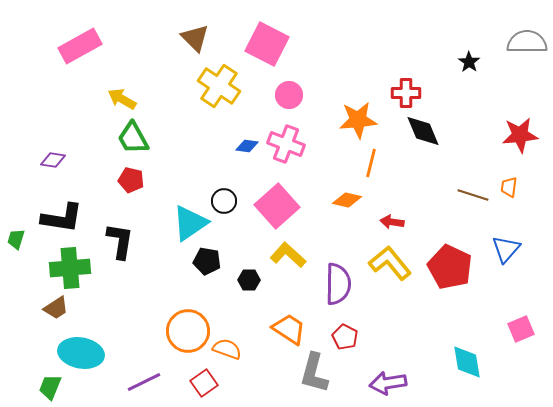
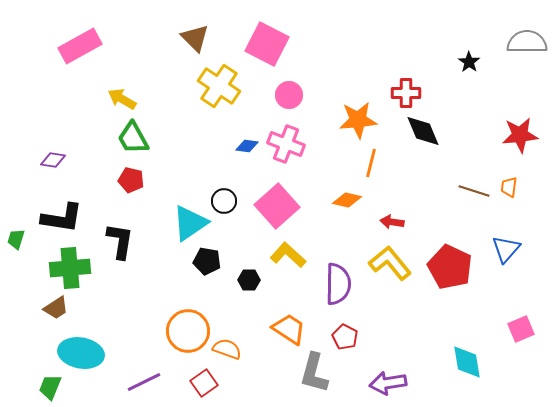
brown line at (473, 195): moved 1 px right, 4 px up
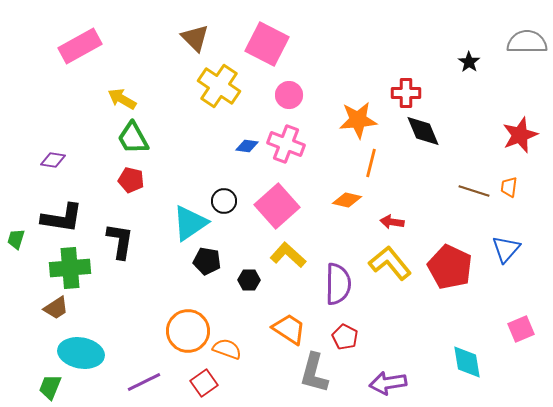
red star at (520, 135): rotated 15 degrees counterclockwise
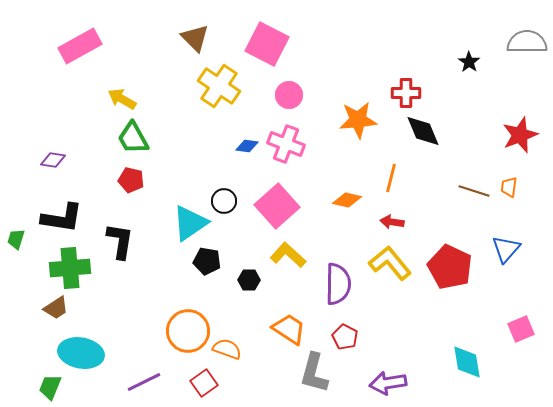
orange line at (371, 163): moved 20 px right, 15 px down
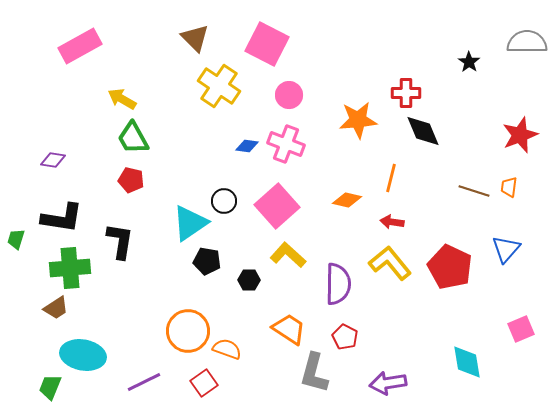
cyan ellipse at (81, 353): moved 2 px right, 2 px down
